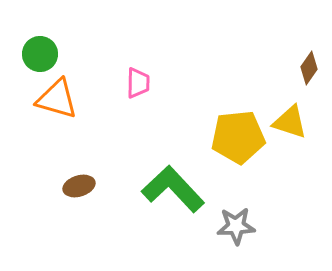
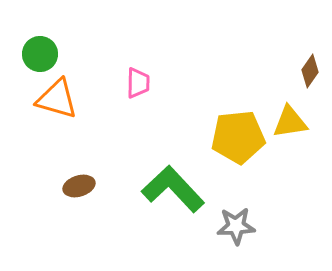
brown diamond: moved 1 px right, 3 px down
yellow triangle: rotated 27 degrees counterclockwise
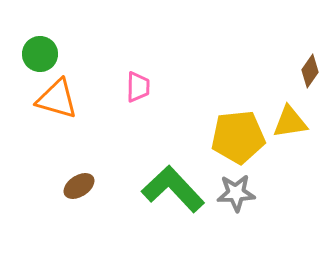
pink trapezoid: moved 4 px down
brown ellipse: rotated 16 degrees counterclockwise
gray star: moved 33 px up
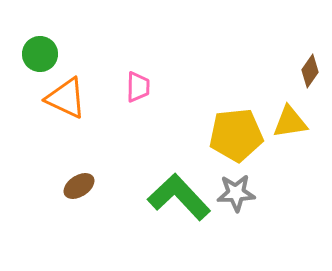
orange triangle: moved 9 px right, 1 px up; rotated 9 degrees clockwise
yellow pentagon: moved 2 px left, 2 px up
green L-shape: moved 6 px right, 8 px down
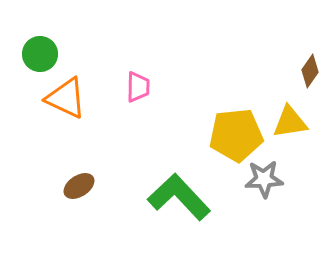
gray star: moved 28 px right, 14 px up
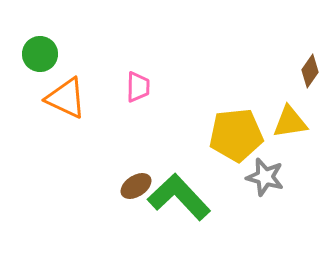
gray star: moved 1 px right, 2 px up; rotated 18 degrees clockwise
brown ellipse: moved 57 px right
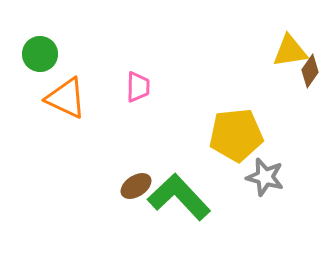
yellow triangle: moved 71 px up
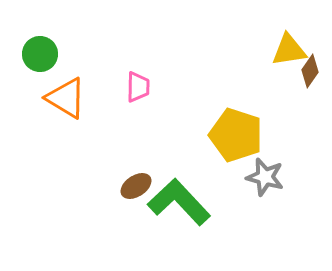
yellow triangle: moved 1 px left, 1 px up
orange triangle: rotated 6 degrees clockwise
yellow pentagon: rotated 24 degrees clockwise
green L-shape: moved 5 px down
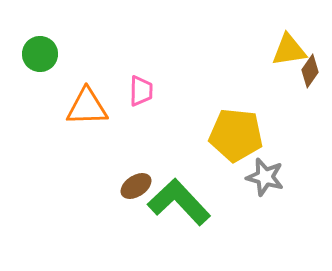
pink trapezoid: moved 3 px right, 4 px down
orange triangle: moved 21 px right, 9 px down; rotated 33 degrees counterclockwise
yellow pentagon: rotated 12 degrees counterclockwise
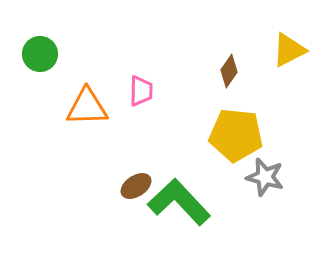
yellow triangle: rotated 18 degrees counterclockwise
brown diamond: moved 81 px left
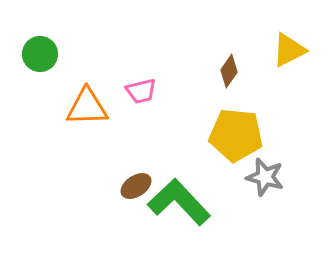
pink trapezoid: rotated 76 degrees clockwise
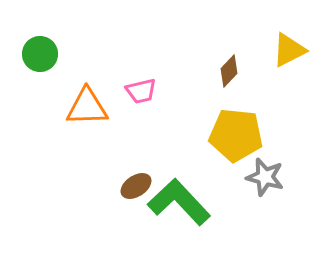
brown diamond: rotated 8 degrees clockwise
